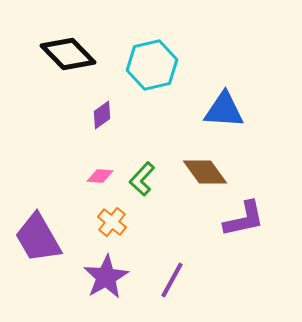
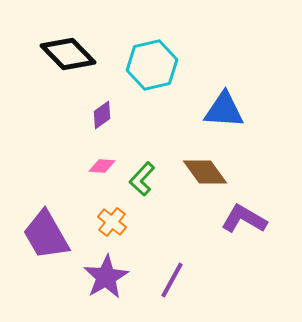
pink diamond: moved 2 px right, 10 px up
purple L-shape: rotated 138 degrees counterclockwise
purple trapezoid: moved 8 px right, 3 px up
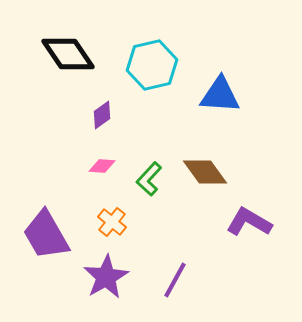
black diamond: rotated 10 degrees clockwise
blue triangle: moved 4 px left, 15 px up
green L-shape: moved 7 px right
purple L-shape: moved 5 px right, 3 px down
purple line: moved 3 px right
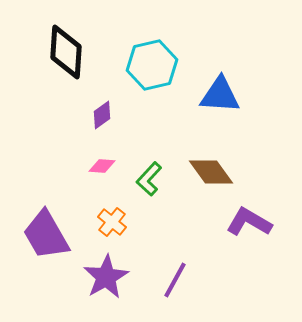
black diamond: moved 2 px left, 2 px up; rotated 38 degrees clockwise
brown diamond: moved 6 px right
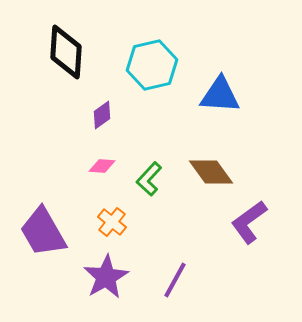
purple L-shape: rotated 66 degrees counterclockwise
purple trapezoid: moved 3 px left, 3 px up
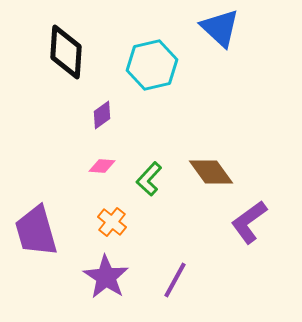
blue triangle: moved 67 px up; rotated 39 degrees clockwise
purple trapezoid: moved 7 px left, 1 px up; rotated 14 degrees clockwise
purple star: rotated 9 degrees counterclockwise
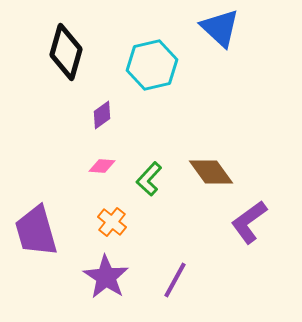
black diamond: rotated 12 degrees clockwise
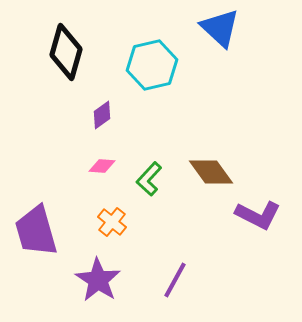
purple L-shape: moved 9 px right, 7 px up; rotated 117 degrees counterclockwise
purple star: moved 8 px left, 3 px down
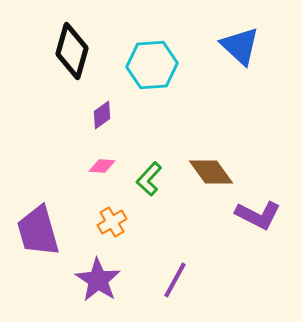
blue triangle: moved 20 px right, 18 px down
black diamond: moved 6 px right, 1 px up
cyan hexagon: rotated 9 degrees clockwise
orange cross: rotated 20 degrees clockwise
purple trapezoid: moved 2 px right
